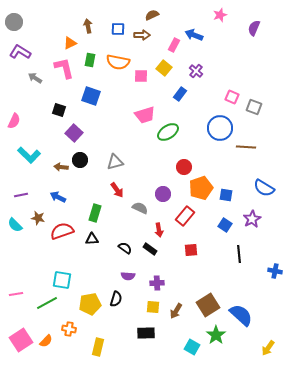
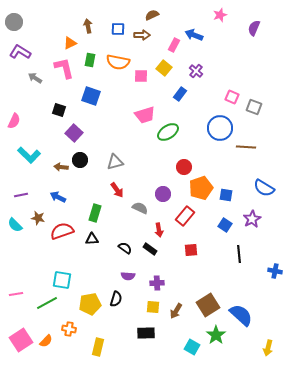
yellow arrow at (268, 348): rotated 21 degrees counterclockwise
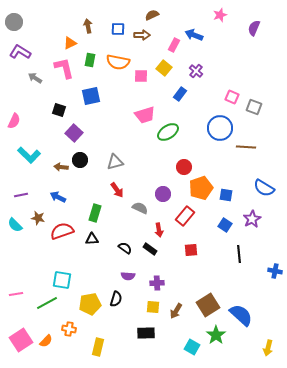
blue square at (91, 96): rotated 30 degrees counterclockwise
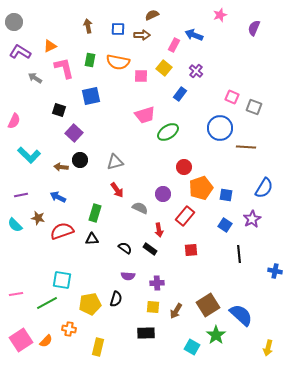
orange triangle at (70, 43): moved 20 px left, 3 px down
blue semicircle at (264, 188): rotated 90 degrees counterclockwise
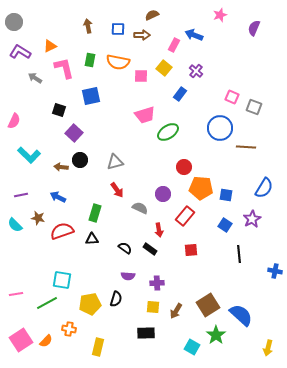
orange pentagon at (201, 188): rotated 25 degrees clockwise
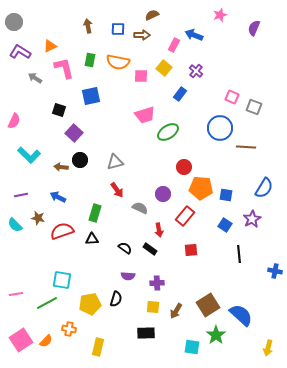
cyan square at (192, 347): rotated 21 degrees counterclockwise
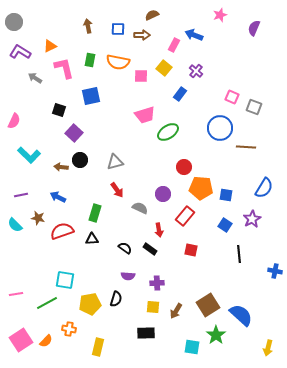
red square at (191, 250): rotated 16 degrees clockwise
cyan square at (62, 280): moved 3 px right
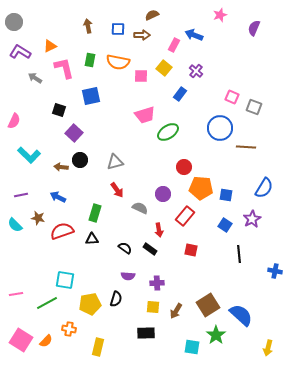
pink square at (21, 340): rotated 25 degrees counterclockwise
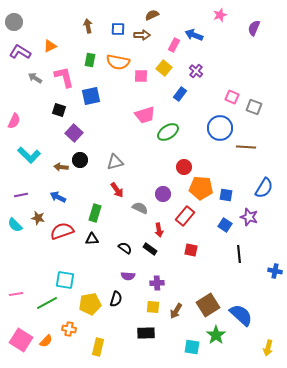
pink L-shape at (64, 68): moved 9 px down
purple star at (252, 219): moved 3 px left, 2 px up; rotated 24 degrees counterclockwise
